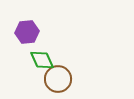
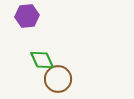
purple hexagon: moved 16 px up
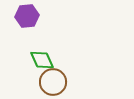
brown circle: moved 5 px left, 3 px down
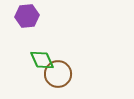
brown circle: moved 5 px right, 8 px up
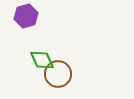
purple hexagon: moved 1 px left; rotated 10 degrees counterclockwise
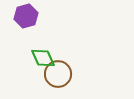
green diamond: moved 1 px right, 2 px up
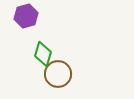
green diamond: moved 4 px up; rotated 40 degrees clockwise
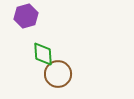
green diamond: rotated 20 degrees counterclockwise
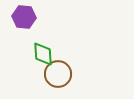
purple hexagon: moved 2 px left, 1 px down; rotated 20 degrees clockwise
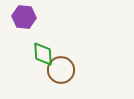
brown circle: moved 3 px right, 4 px up
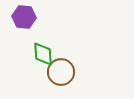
brown circle: moved 2 px down
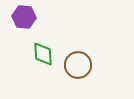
brown circle: moved 17 px right, 7 px up
